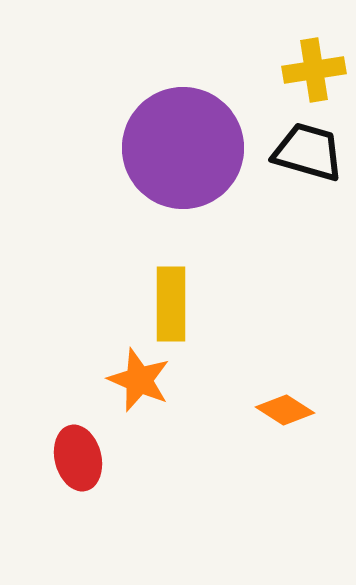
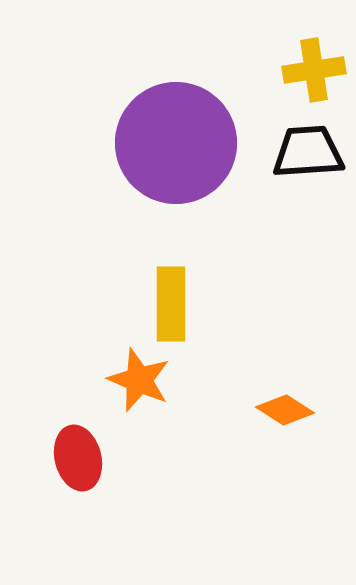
purple circle: moved 7 px left, 5 px up
black trapezoid: rotated 20 degrees counterclockwise
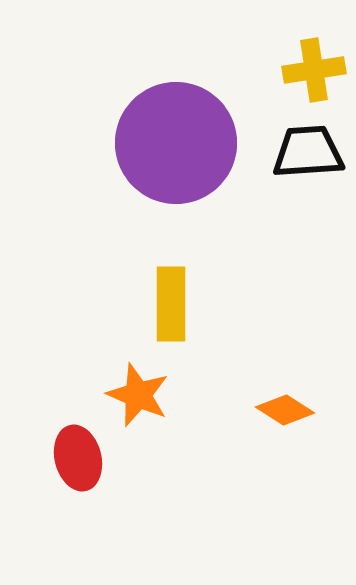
orange star: moved 1 px left, 15 px down
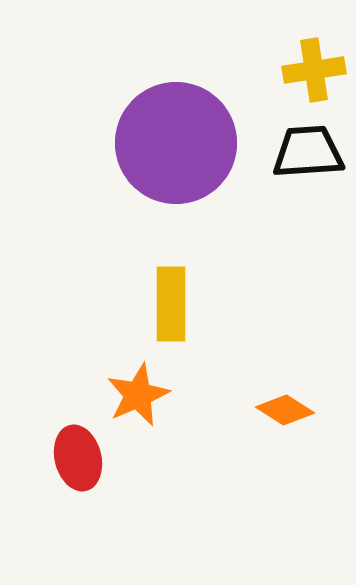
orange star: rotated 26 degrees clockwise
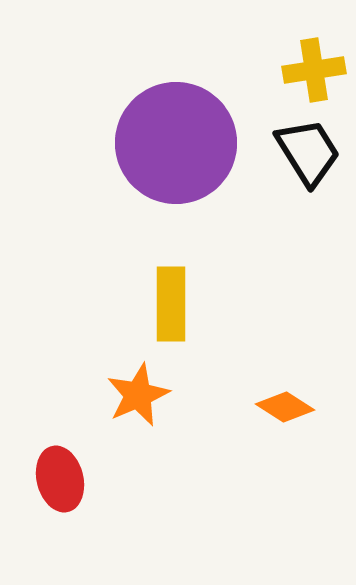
black trapezoid: rotated 62 degrees clockwise
orange diamond: moved 3 px up
red ellipse: moved 18 px left, 21 px down
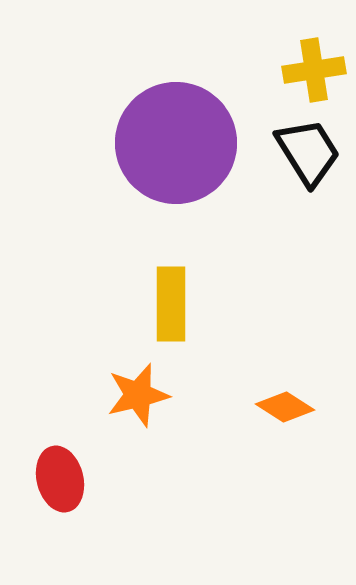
orange star: rotated 10 degrees clockwise
